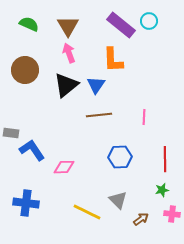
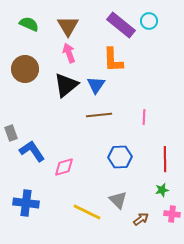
brown circle: moved 1 px up
gray rectangle: rotated 63 degrees clockwise
blue L-shape: moved 1 px down
pink diamond: rotated 15 degrees counterclockwise
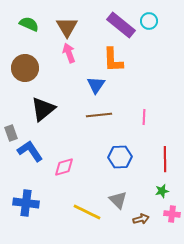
brown triangle: moved 1 px left, 1 px down
brown circle: moved 1 px up
black triangle: moved 23 px left, 24 px down
blue L-shape: moved 2 px left
green star: moved 1 px down
brown arrow: rotated 21 degrees clockwise
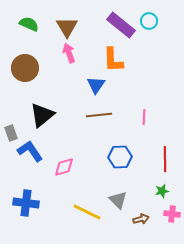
black triangle: moved 1 px left, 6 px down
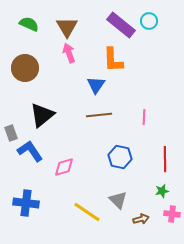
blue hexagon: rotated 15 degrees clockwise
yellow line: rotated 8 degrees clockwise
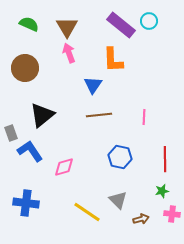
blue triangle: moved 3 px left
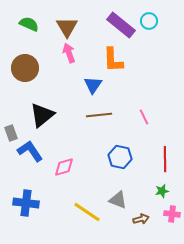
pink line: rotated 28 degrees counterclockwise
gray triangle: rotated 24 degrees counterclockwise
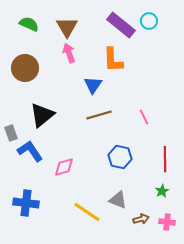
brown line: rotated 10 degrees counterclockwise
green star: rotated 16 degrees counterclockwise
pink cross: moved 5 px left, 8 px down
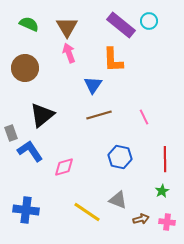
blue cross: moved 7 px down
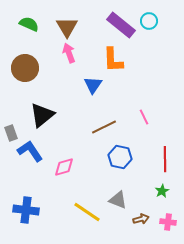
brown line: moved 5 px right, 12 px down; rotated 10 degrees counterclockwise
pink cross: moved 1 px right
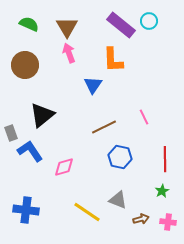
brown circle: moved 3 px up
